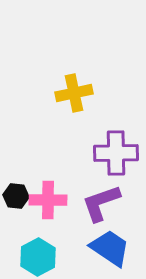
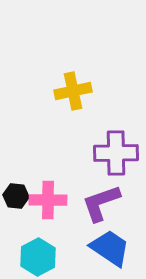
yellow cross: moved 1 px left, 2 px up
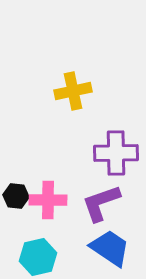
cyan hexagon: rotated 15 degrees clockwise
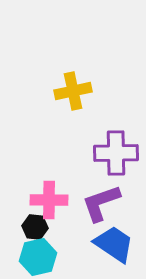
black hexagon: moved 19 px right, 31 px down
pink cross: moved 1 px right
blue trapezoid: moved 4 px right, 4 px up
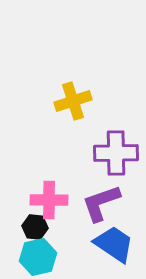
yellow cross: moved 10 px down; rotated 6 degrees counterclockwise
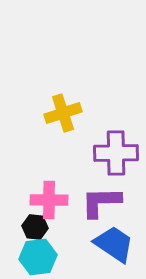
yellow cross: moved 10 px left, 12 px down
purple L-shape: moved 1 px up; rotated 18 degrees clockwise
cyan hexagon: rotated 6 degrees clockwise
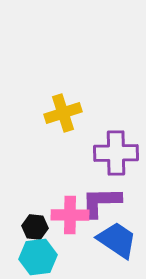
pink cross: moved 21 px right, 15 px down
blue trapezoid: moved 3 px right, 4 px up
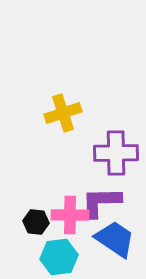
black hexagon: moved 1 px right, 5 px up
blue trapezoid: moved 2 px left, 1 px up
cyan hexagon: moved 21 px right
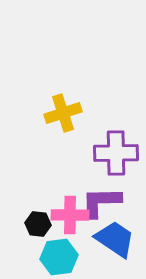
black hexagon: moved 2 px right, 2 px down
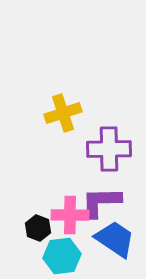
purple cross: moved 7 px left, 4 px up
black hexagon: moved 4 px down; rotated 15 degrees clockwise
cyan hexagon: moved 3 px right, 1 px up
